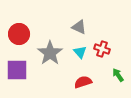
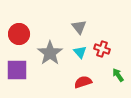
gray triangle: rotated 28 degrees clockwise
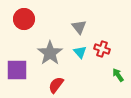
red circle: moved 5 px right, 15 px up
red semicircle: moved 27 px left, 3 px down; rotated 36 degrees counterclockwise
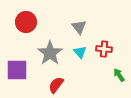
red circle: moved 2 px right, 3 px down
red cross: moved 2 px right; rotated 14 degrees counterclockwise
green arrow: moved 1 px right
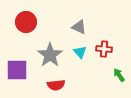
gray triangle: rotated 28 degrees counterclockwise
gray star: moved 2 px down
red semicircle: rotated 132 degrees counterclockwise
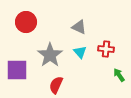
red cross: moved 2 px right
red semicircle: rotated 120 degrees clockwise
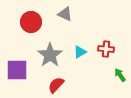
red circle: moved 5 px right
gray triangle: moved 14 px left, 13 px up
cyan triangle: rotated 40 degrees clockwise
green arrow: moved 1 px right
red semicircle: rotated 18 degrees clockwise
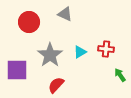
red circle: moved 2 px left
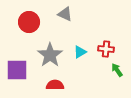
green arrow: moved 3 px left, 5 px up
red semicircle: moved 1 px left; rotated 48 degrees clockwise
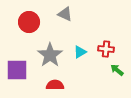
green arrow: rotated 16 degrees counterclockwise
